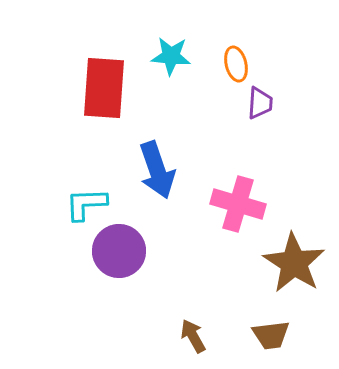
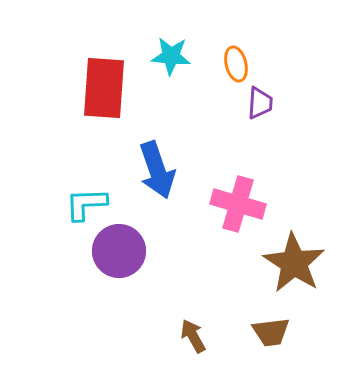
brown trapezoid: moved 3 px up
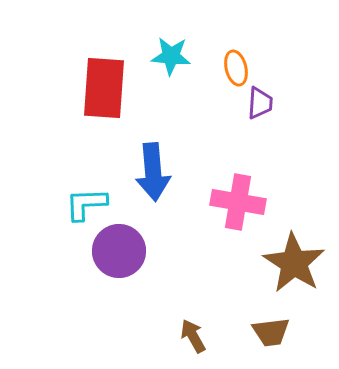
orange ellipse: moved 4 px down
blue arrow: moved 4 px left, 2 px down; rotated 14 degrees clockwise
pink cross: moved 2 px up; rotated 6 degrees counterclockwise
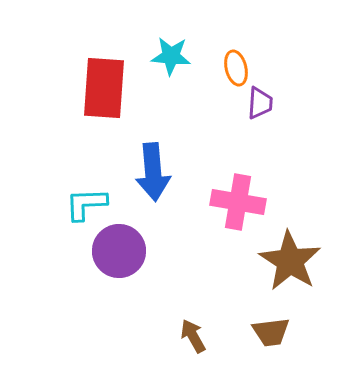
brown star: moved 4 px left, 2 px up
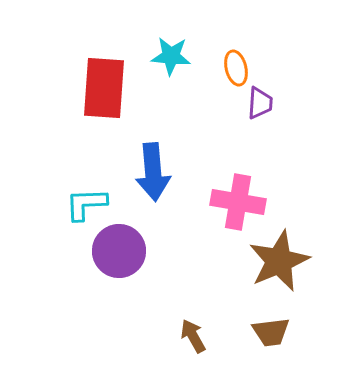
brown star: moved 11 px left; rotated 16 degrees clockwise
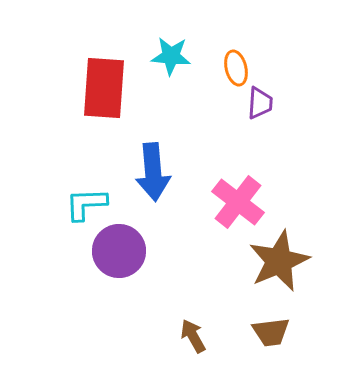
pink cross: rotated 28 degrees clockwise
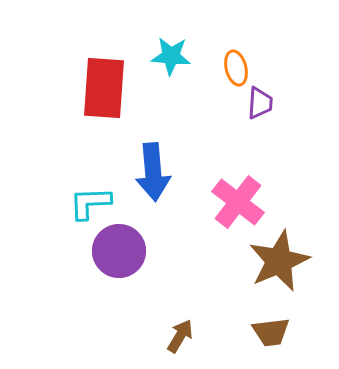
cyan L-shape: moved 4 px right, 1 px up
brown arrow: moved 13 px left; rotated 60 degrees clockwise
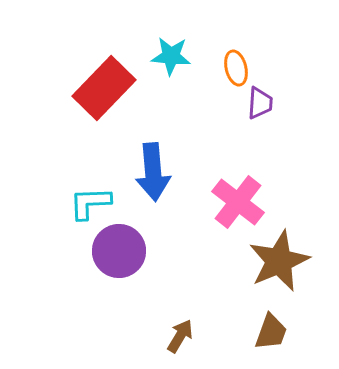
red rectangle: rotated 40 degrees clockwise
brown trapezoid: rotated 63 degrees counterclockwise
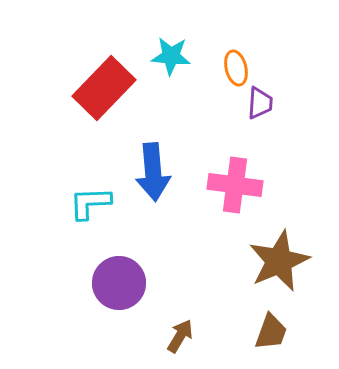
pink cross: moved 3 px left, 17 px up; rotated 30 degrees counterclockwise
purple circle: moved 32 px down
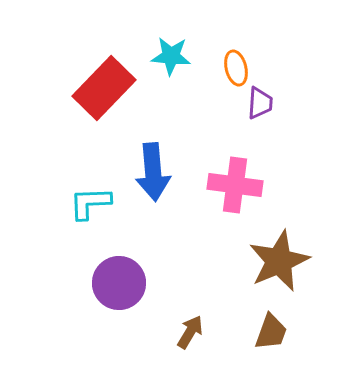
brown arrow: moved 10 px right, 4 px up
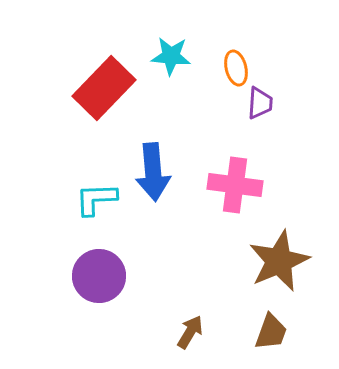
cyan L-shape: moved 6 px right, 4 px up
purple circle: moved 20 px left, 7 px up
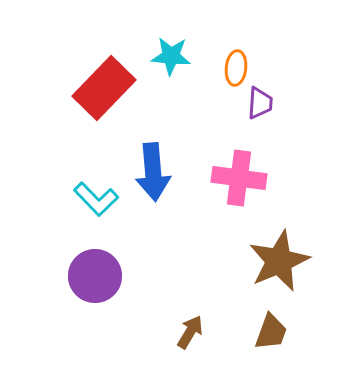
orange ellipse: rotated 20 degrees clockwise
pink cross: moved 4 px right, 7 px up
cyan L-shape: rotated 132 degrees counterclockwise
purple circle: moved 4 px left
